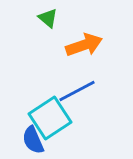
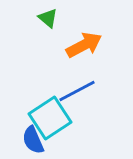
orange arrow: rotated 9 degrees counterclockwise
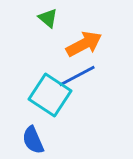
orange arrow: moved 1 px up
blue line: moved 15 px up
cyan square: moved 23 px up; rotated 24 degrees counterclockwise
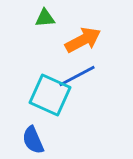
green triangle: moved 3 px left; rotated 45 degrees counterclockwise
orange arrow: moved 1 px left, 4 px up
cyan square: rotated 9 degrees counterclockwise
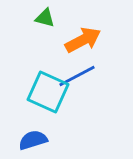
green triangle: rotated 20 degrees clockwise
cyan square: moved 2 px left, 3 px up
blue semicircle: rotated 96 degrees clockwise
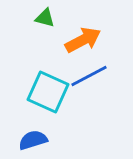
blue line: moved 12 px right
